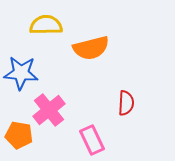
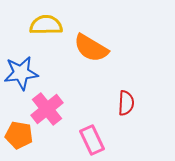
orange semicircle: rotated 45 degrees clockwise
blue star: rotated 12 degrees counterclockwise
pink cross: moved 2 px left, 1 px up
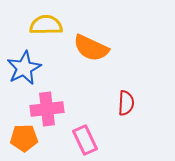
orange semicircle: rotated 6 degrees counterclockwise
blue star: moved 3 px right, 5 px up; rotated 20 degrees counterclockwise
pink cross: rotated 32 degrees clockwise
orange pentagon: moved 5 px right, 3 px down; rotated 12 degrees counterclockwise
pink rectangle: moved 7 px left
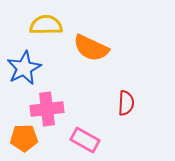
pink rectangle: rotated 36 degrees counterclockwise
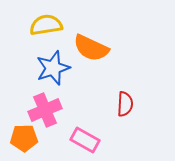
yellow semicircle: rotated 8 degrees counterclockwise
blue star: moved 29 px right; rotated 8 degrees clockwise
red semicircle: moved 1 px left, 1 px down
pink cross: moved 2 px left, 1 px down; rotated 16 degrees counterclockwise
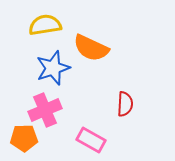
yellow semicircle: moved 1 px left
pink rectangle: moved 6 px right
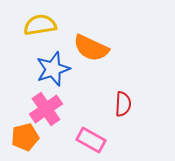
yellow semicircle: moved 5 px left
blue star: moved 1 px down
red semicircle: moved 2 px left
pink cross: moved 1 px right, 1 px up; rotated 12 degrees counterclockwise
orange pentagon: moved 1 px right, 1 px up; rotated 12 degrees counterclockwise
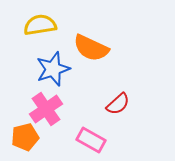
red semicircle: moved 5 px left; rotated 45 degrees clockwise
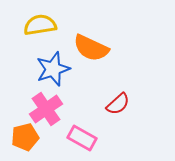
pink rectangle: moved 9 px left, 2 px up
